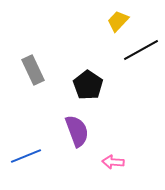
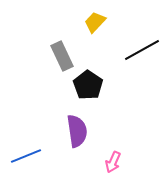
yellow trapezoid: moved 23 px left, 1 px down
black line: moved 1 px right
gray rectangle: moved 29 px right, 14 px up
purple semicircle: rotated 12 degrees clockwise
pink arrow: rotated 70 degrees counterclockwise
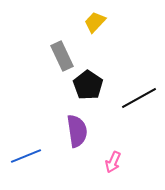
black line: moved 3 px left, 48 px down
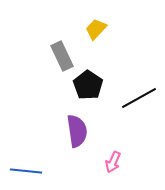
yellow trapezoid: moved 1 px right, 7 px down
blue line: moved 15 px down; rotated 28 degrees clockwise
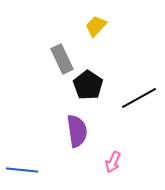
yellow trapezoid: moved 3 px up
gray rectangle: moved 3 px down
blue line: moved 4 px left, 1 px up
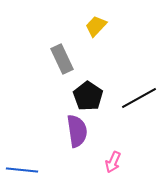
black pentagon: moved 11 px down
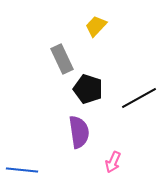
black pentagon: moved 7 px up; rotated 16 degrees counterclockwise
purple semicircle: moved 2 px right, 1 px down
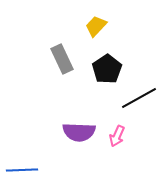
black pentagon: moved 19 px right, 20 px up; rotated 20 degrees clockwise
purple semicircle: rotated 100 degrees clockwise
pink arrow: moved 4 px right, 26 px up
blue line: rotated 8 degrees counterclockwise
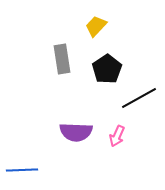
gray rectangle: rotated 16 degrees clockwise
purple semicircle: moved 3 px left
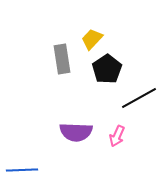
yellow trapezoid: moved 4 px left, 13 px down
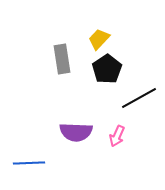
yellow trapezoid: moved 7 px right
blue line: moved 7 px right, 7 px up
